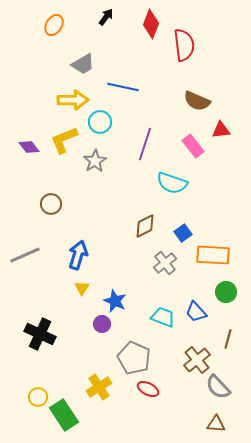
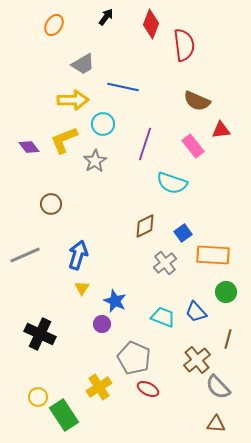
cyan circle: moved 3 px right, 2 px down
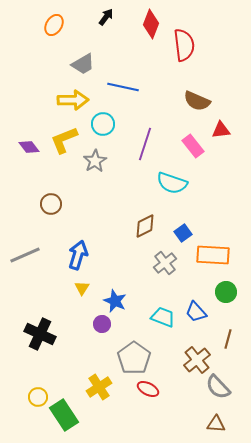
gray pentagon: rotated 12 degrees clockwise
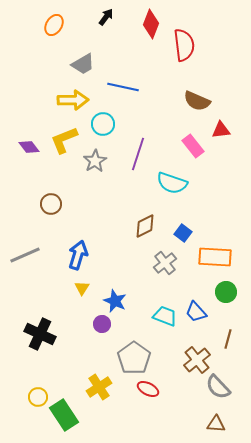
purple line: moved 7 px left, 10 px down
blue square: rotated 18 degrees counterclockwise
orange rectangle: moved 2 px right, 2 px down
cyan trapezoid: moved 2 px right, 1 px up
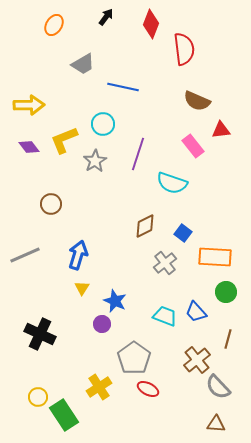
red semicircle: moved 4 px down
yellow arrow: moved 44 px left, 5 px down
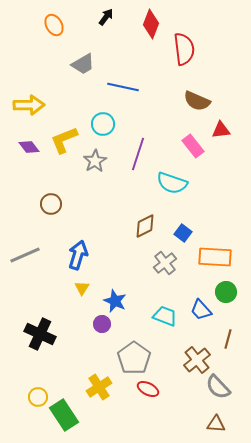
orange ellipse: rotated 60 degrees counterclockwise
blue trapezoid: moved 5 px right, 2 px up
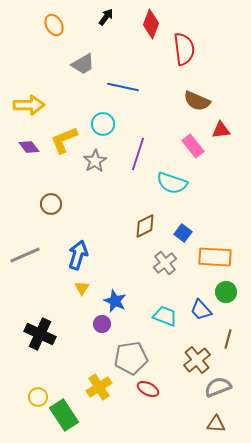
gray pentagon: moved 3 px left; rotated 28 degrees clockwise
gray semicircle: rotated 112 degrees clockwise
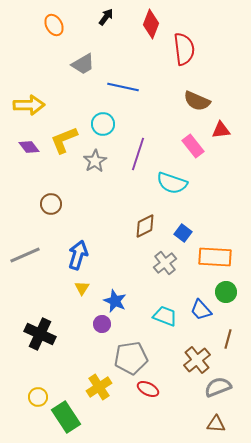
green rectangle: moved 2 px right, 2 px down
